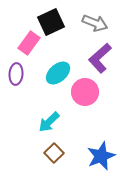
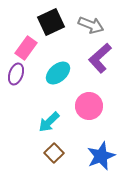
gray arrow: moved 4 px left, 2 px down
pink rectangle: moved 3 px left, 5 px down
purple ellipse: rotated 15 degrees clockwise
pink circle: moved 4 px right, 14 px down
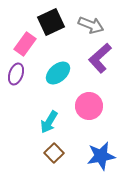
pink rectangle: moved 1 px left, 4 px up
cyan arrow: rotated 15 degrees counterclockwise
blue star: rotated 12 degrees clockwise
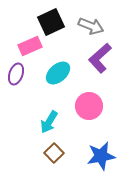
gray arrow: moved 1 px down
pink rectangle: moved 5 px right, 2 px down; rotated 30 degrees clockwise
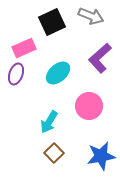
black square: moved 1 px right
gray arrow: moved 10 px up
pink rectangle: moved 6 px left, 2 px down
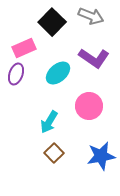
black square: rotated 20 degrees counterclockwise
purple L-shape: moved 6 px left; rotated 104 degrees counterclockwise
